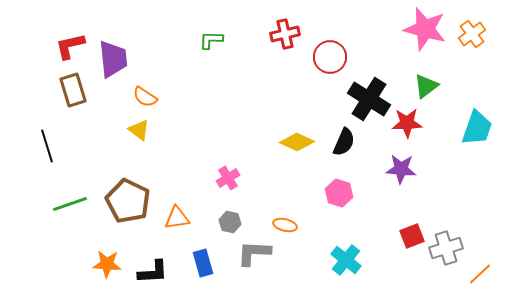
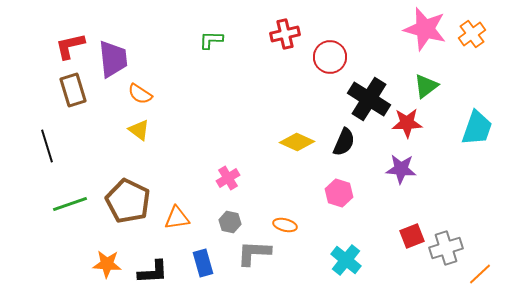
orange semicircle: moved 5 px left, 3 px up
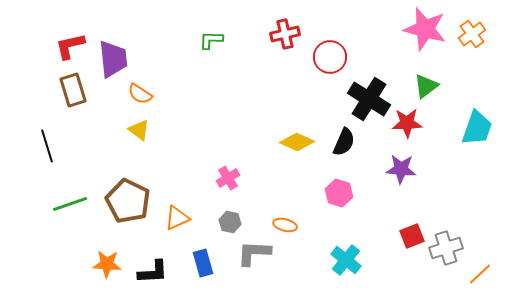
orange triangle: rotated 16 degrees counterclockwise
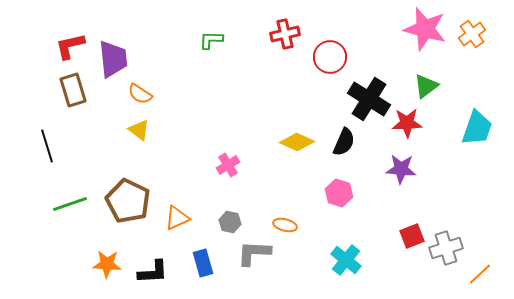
pink cross: moved 13 px up
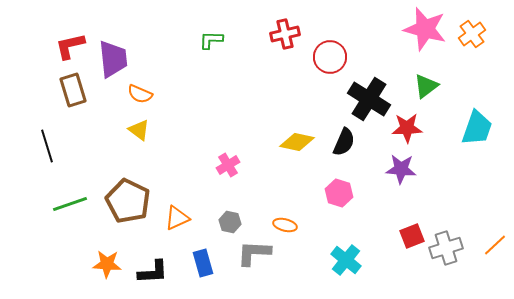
orange semicircle: rotated 10 degrees counterclockwise
red star: moved 5 px down
yellow diamond: rotated 12 degrees counterclockwise
orange line: moved 15 px right, 29 px up
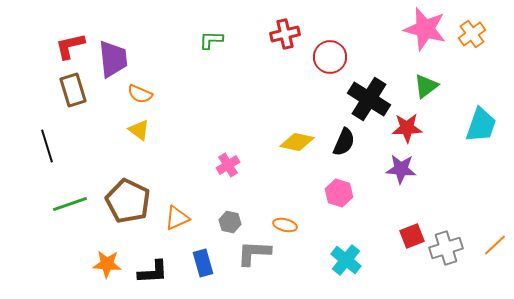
cyan trapezoid: moved 4 px right, 3 px up
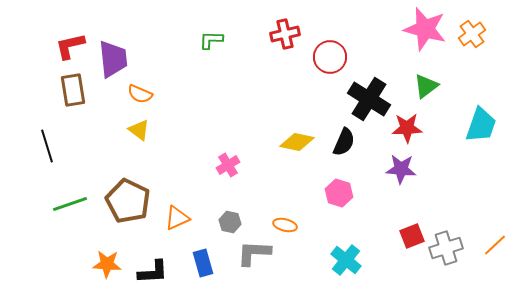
brown rectangle: rotated 8 degrees clockwise
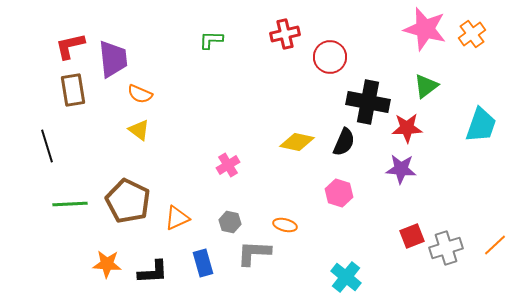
black cross: moved 1 px left, 3 px down; rotated 21 degrees counterclockwise
green line: rotated 16 degrees clockwise
cyan cross: moved 17 px down
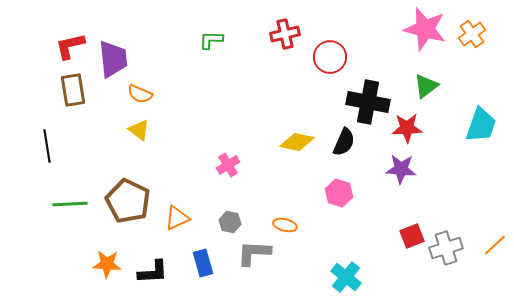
black line: rotated 8 degrees clockwise
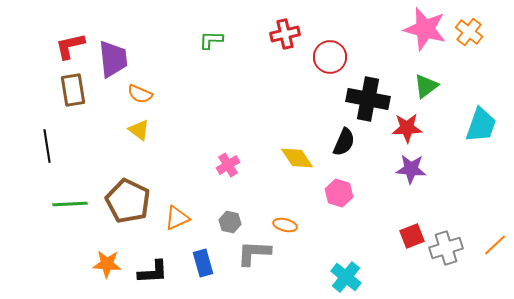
orange cross: moved 3 px left, 2 px up; rotated 16 degrees counterclockwise
black cross: moved 3 px up
yellow diamond: moved 16 px down; rotated 44 degrees clockwise
purple star: moved 10 px right
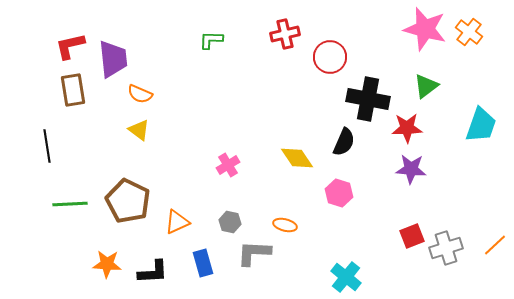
orange triangle: moved 4 px down
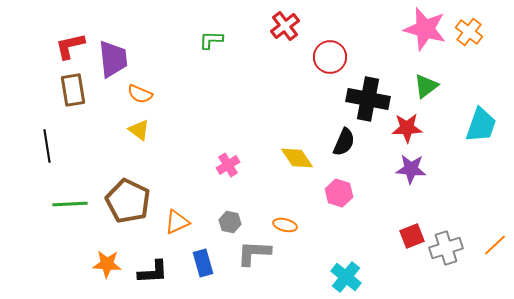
red cross: moved 8 px up; rotated 24 degrees counterclockwise
